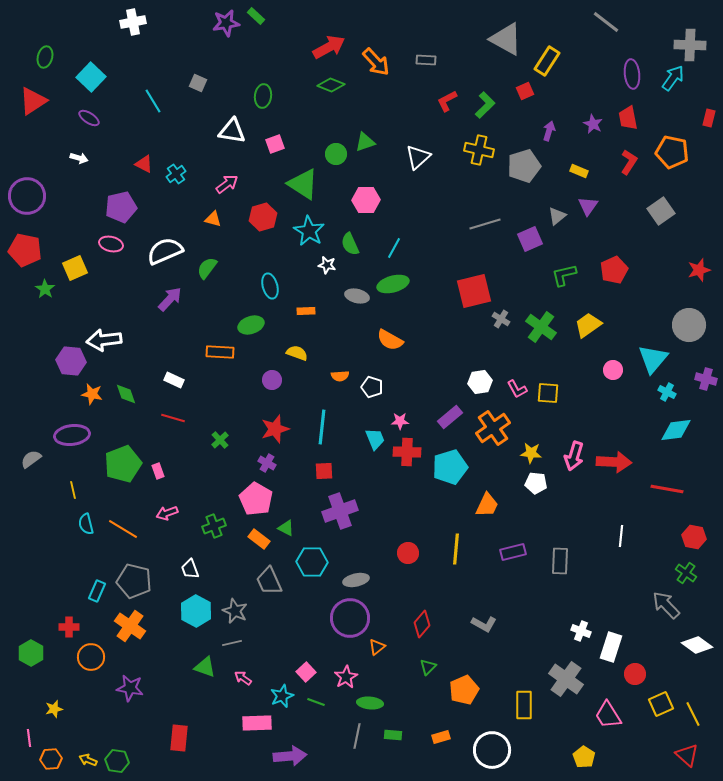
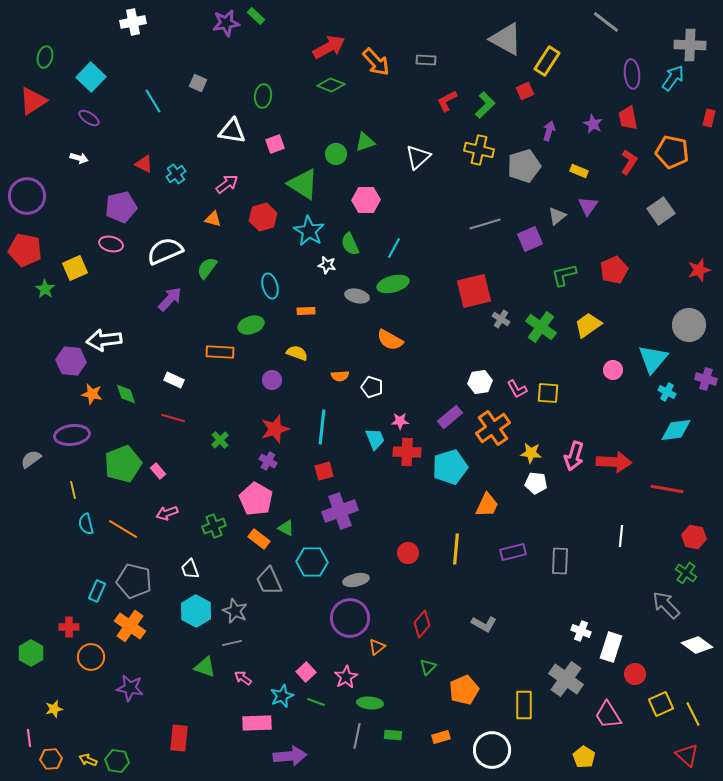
purple cross at (267, 463): moved 1 px right, 2 px up
pink rectangle at (158, 471): rotated 21 degrees counterclockwise
red square at (324, 471): rotated 12 degrees counterclockwise
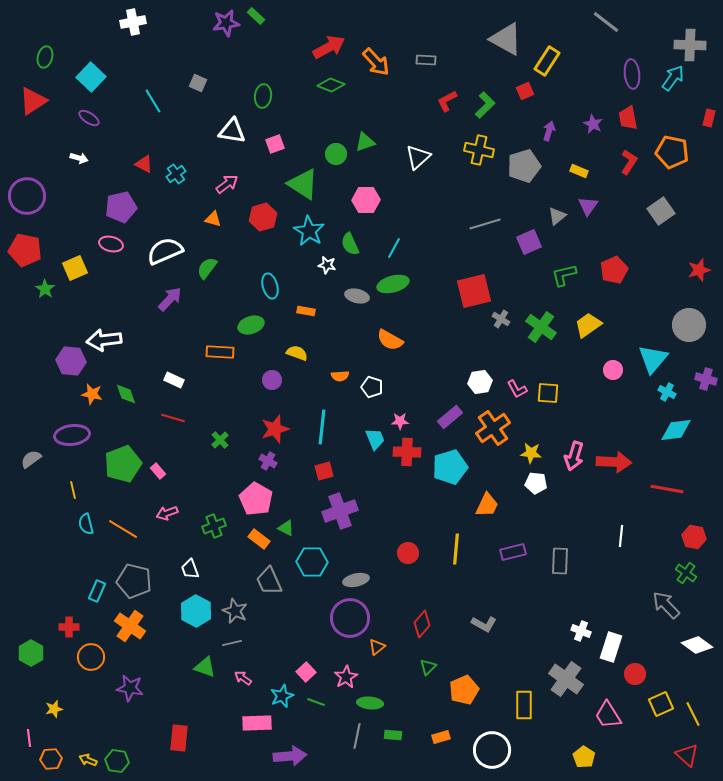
purple square at (530, 239): moved 1 px left, 3 px down
orange rectangle at (306, 311): rotated 12 degrees clockwise
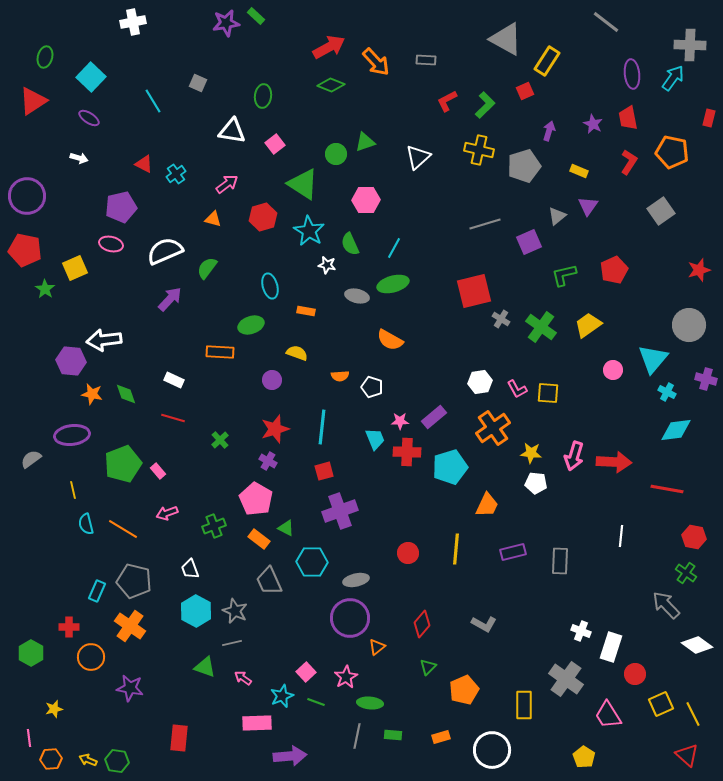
pink square at (275, 144): rotated 18 degrees counterclockwise
purple rectangle at (450, 417): moved 16 px left
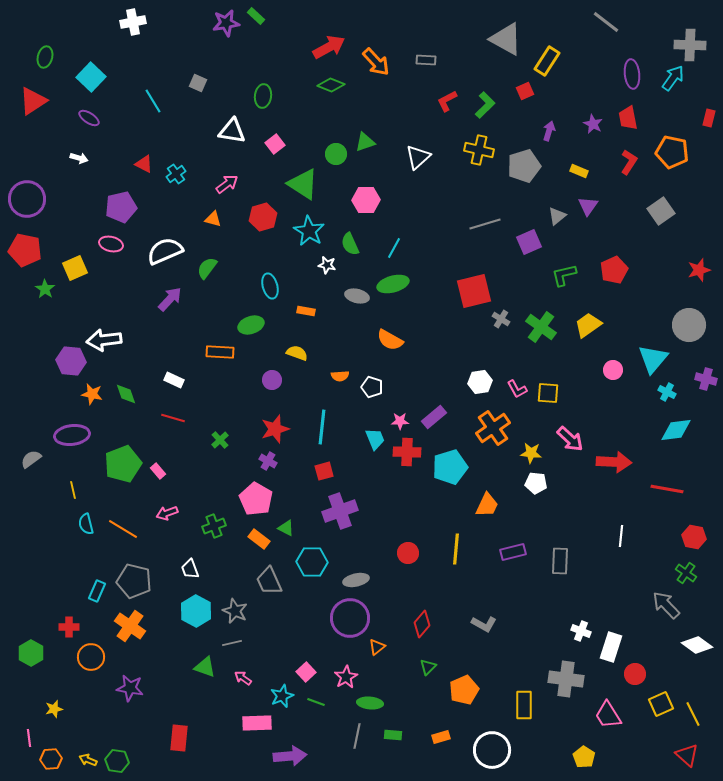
purple circle at (27, 196): moved 3 px down
pink arrow at (574, 456): moved 4 px left, 17 px up; rotated 64 degrees counterclockwise
gray cross at (566, 679): rotated 28 degrees counterclockwise
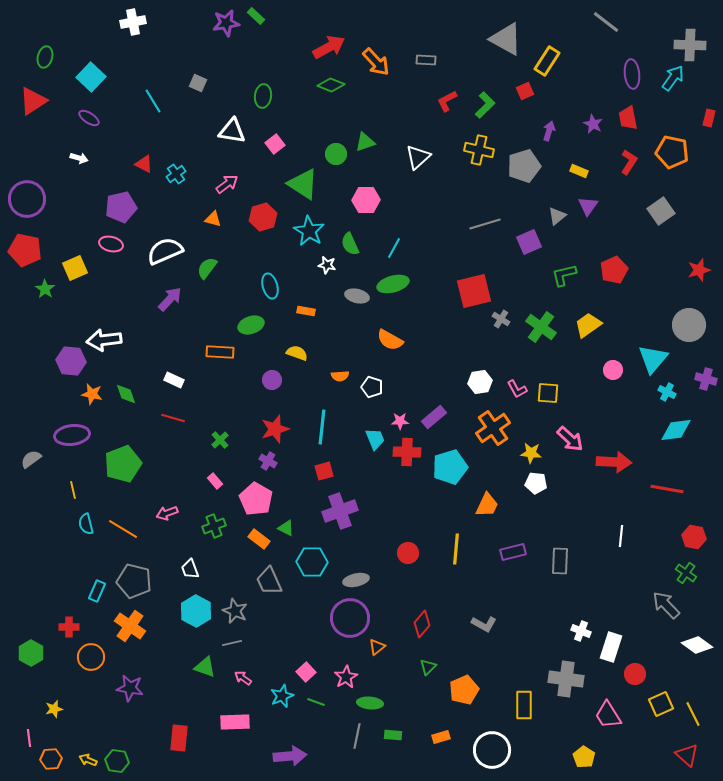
pink rectangle at (158, 471): moved 57 px right, 10 px down
pink rectangle at (257, 723): moved 22 px left, 1 px up
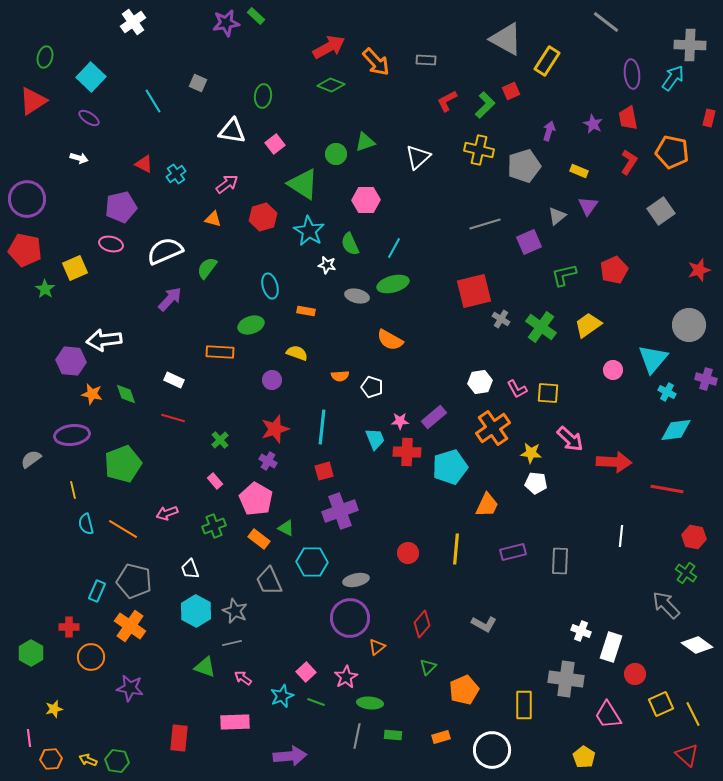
white cross at (133, 22): rotated 25 degrees counterclockwise
red square at (525, 91): moved 14 px left
